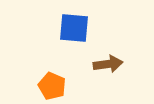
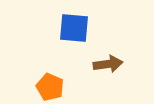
orange pentagon: moved 2 px left, 1 px down
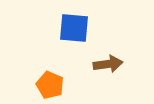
orange pentagon: moved 2 px up
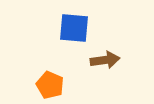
brown arrow: moved 3 px left, 4 px up
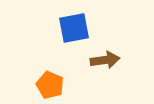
blue square: rotated 16 degrees counterclockwise
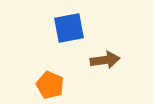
blue square: moved 5 px left
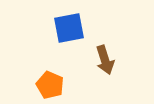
brown arrow: rotated 80 degrees clockwise
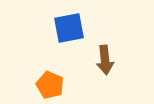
brown arrow: rotated 12 degrees clockwise
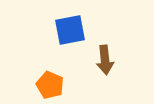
blue square: moved 1 px right, 2 px down
